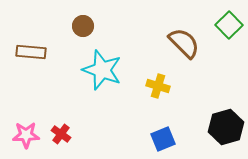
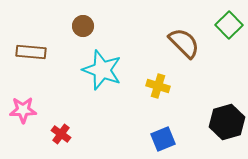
black hexagon: moved 1 px right, 5 px up
pink star: moved 3 px left, 25 px up
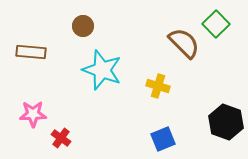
green square: moved 13 px left, 1 px up
pink star: moved 10 px right, 4 px down
black hexagon: moved 1 px left; rotated 24 degrees counterclockwise
red cross: moved 4 px down
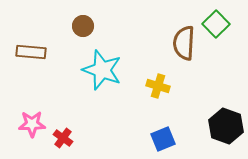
brown semicircle: rotated 132 degrees counterclockwise
pink star: moved 1 px left, 10 px down
black hexagon: moved 4 px down
red cross: moved 2 px right
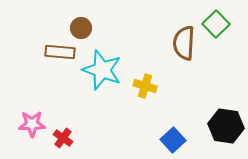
brown circle: moved 2 px left, 2 px down
brown rectangle: moved 29 px right
yellow cross: moved 13 px left
black hexagon: rotated 12 degrees counterclockwise
blue square: moved 10 px right, 1 px down; rotated 20 degrees counterclockwise
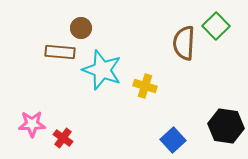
green square: moved 2 px down
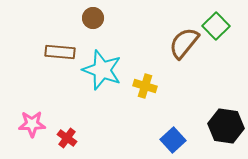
brown circle: moved 12 px right, 10 px up
brown semicircle: rotated 36 degrees clockwise
red cross: moved 4 px right
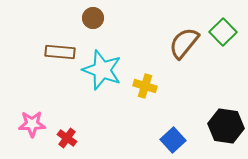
green square: moved 7 px right, 6 px down
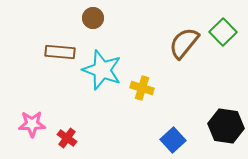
yellow cross: moved 3 px left, 2 px down
